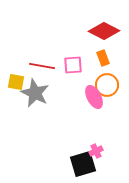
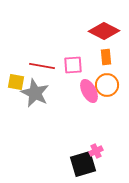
orange rectangle: moved 3 px right, 1 px up; rotated 14 degrees clockwise
pink ellipse: moved 5 px left, 6 px up
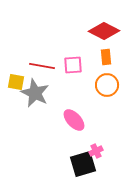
pink ellipse: moved 15 px left, 29 px down; rotated 15 degrees counterclockwise
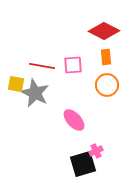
yellow square: moved 2 px down
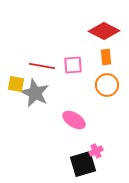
pink ellipse: rotated 15 degrees counterclockwise
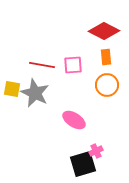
red line: moved 1 px up
yellow square: moved 4 px left, 5 px down
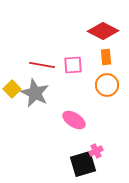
red diamond: moved 1 px left
yellow square: rotated 36 degrees clockwise
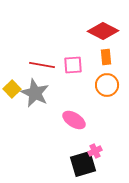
pink cross: moved 1 px left
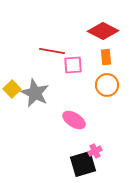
red line: moved 10 px right, 14 px up
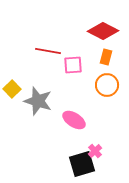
red line: moved 4 px left
orange rectangle: rotated 21 degrees clockwise
gray star: moved 3 px right, 8 px down; rotated 8 degrees counterclockwise
pink cross: rotated 16 degrees counterclockwise
black square: moved 1 px left
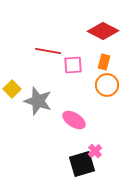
orange rectangle: moved 2 px left, 5 px down
